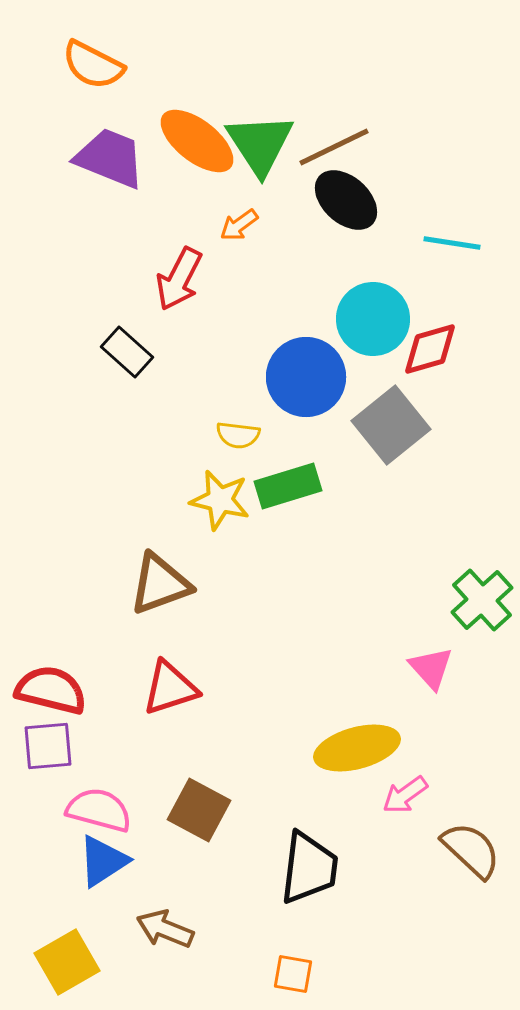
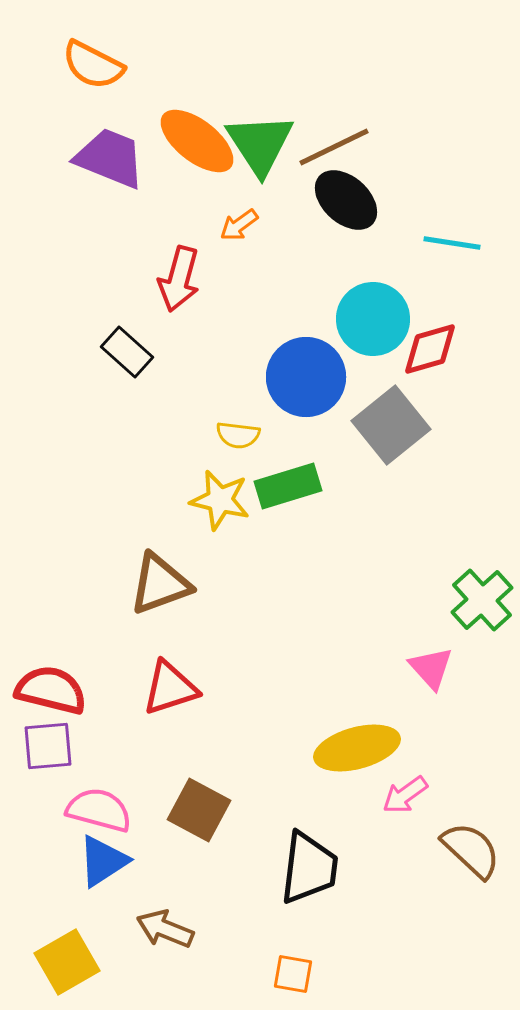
red arrow: rotated 12 degrees counterclockwise
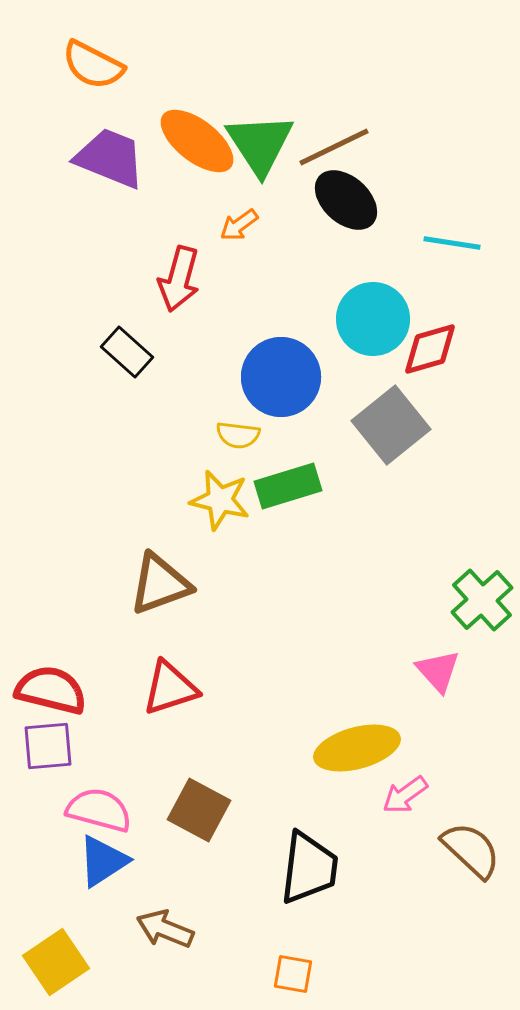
blue circle: moved 25 px left
pink triangle: moved 7 px right, 3 px down
yellow square: moved 11 px left; rotated 4 degrees counterclockwise
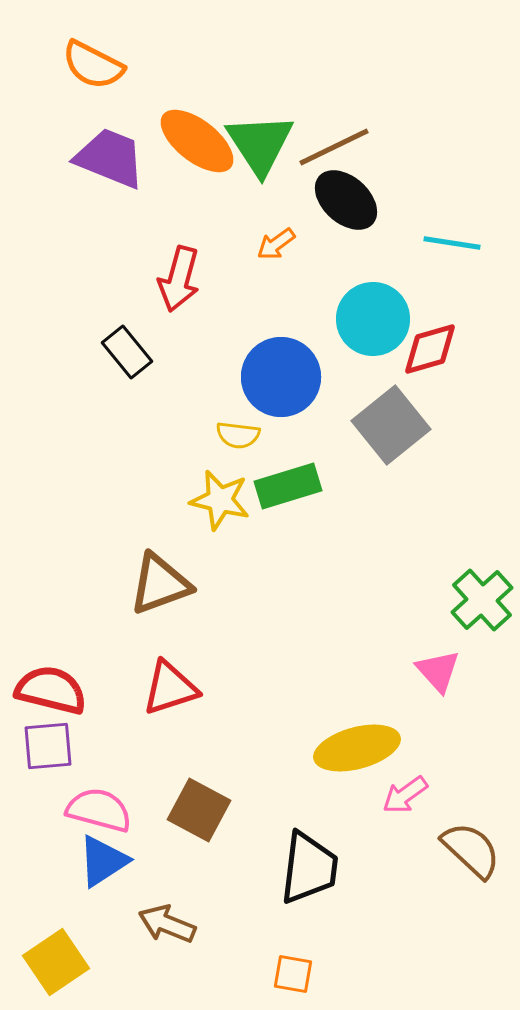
orange arrow: moved 37 px right, 19 px down
black rectangle: rotated 9 degrees clockwise
brown arrow: moved 2 px right, 5 px up
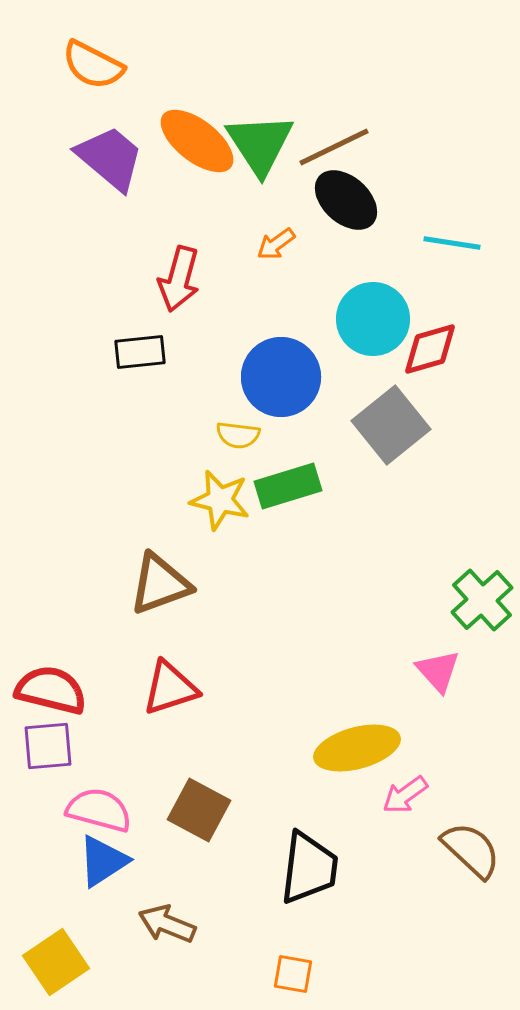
purple trapezoid: rotated 18 degrees clockwise
black rectangle: moved 13 px right; rotated 57 degrees counterclockwise
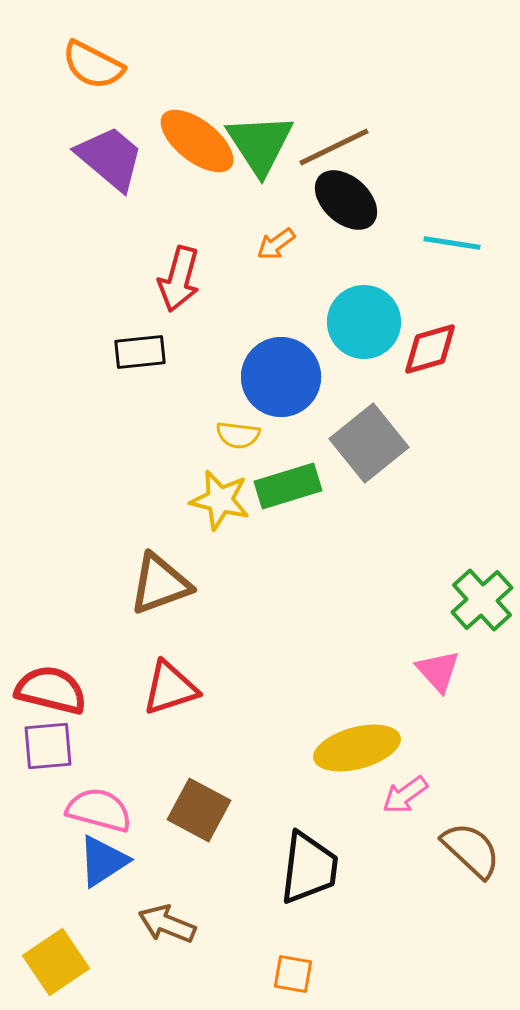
cyan circle: moved 9 px left, 3 px down
gray square: moved 22 px left, 18 px down
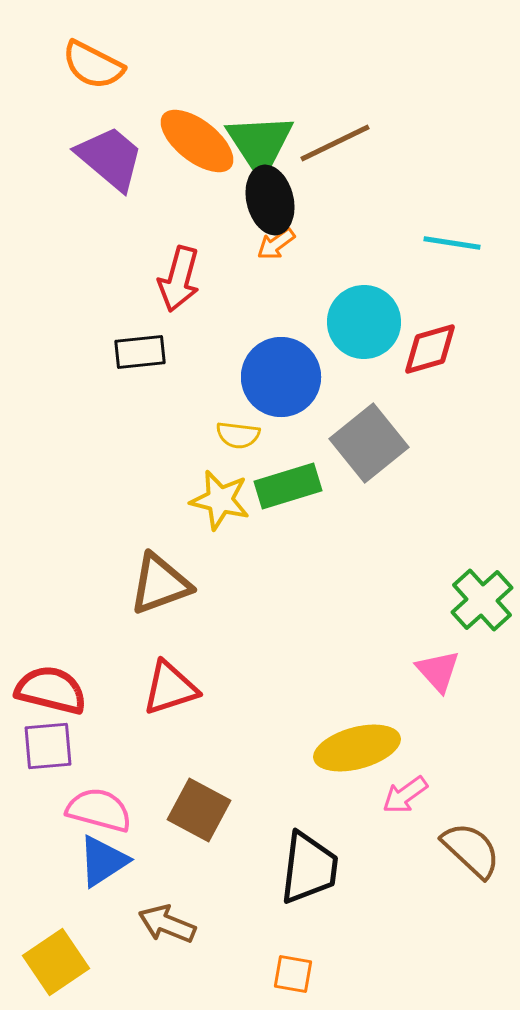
brown line: moved 1 px right, 4 px up
black ellipse: moved 76 px left; rotated 34 degrees clockwise
